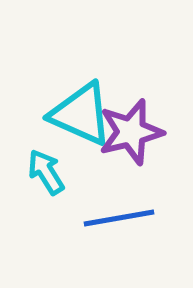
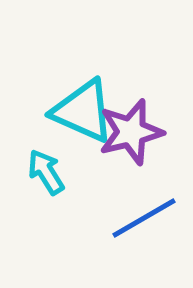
cyan triangle: moved 2 px right, 3 px up
blue line: moved 25 px right; rotated 20 degrees counterclockwise
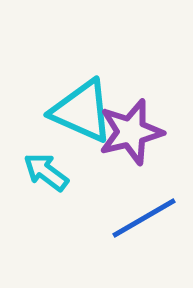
cyan triangle: moved 1 px left
cyan arrow: rotated 21 degrees counterclockwise
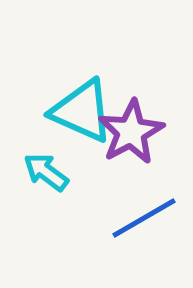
purple star: rotated 14 degrees counterclockwise
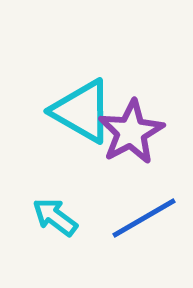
cyan triangle: rotated 6 degrees clockwise
cyan arrow: moved 9 px right, 45 px down
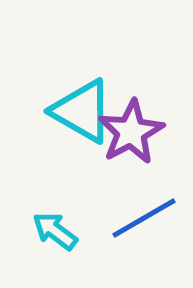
cyan arrow: moved 14 px down
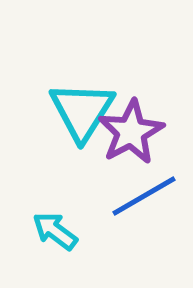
cyan triangle: rotated 32 degrees clockwise
blue line: moved 22 px up
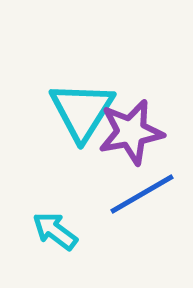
purple star: rotated 18 degrees clockwise
blue line: moved 2 px left, 2 px up
